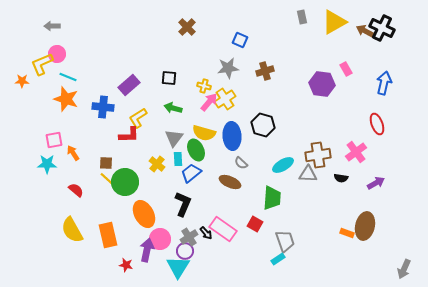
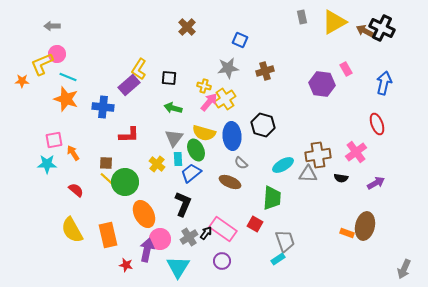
yellow L-shape at (138, 118): moved 1 px right, 49 px up; rotated 25 degrees counterclockwise
black arrow at (206, 233): rotated 104 degrees counterclockwise
purple circle at (185, 251): moved 37 px right, 10 px down
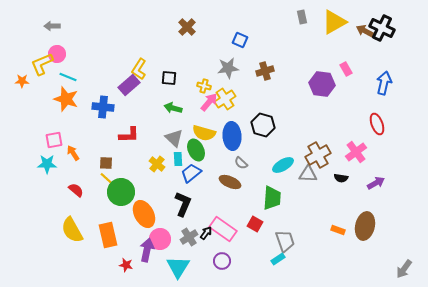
gray triangle at (174, 138): rotated 24 degrees counterclockwise
brown cross at (318, 155): rotated 20 degrees counterclockwise
green circle at (125, 182): moved 4 px left, 10 px down
orange rectangle at (347, 233): moved 9 px left, 3 px up
gray arrow at (404, 269): rotated 12 degrees clockwise
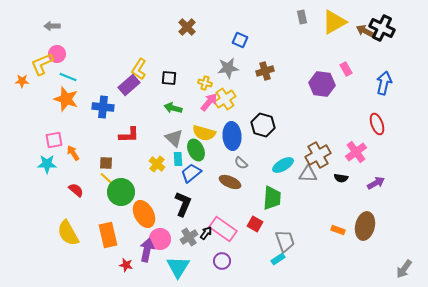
yellow cross at (204, 86): moved 1 px right, 3 px up
yellow semicircle at (72, 230): moved 4 px left, 3 px down
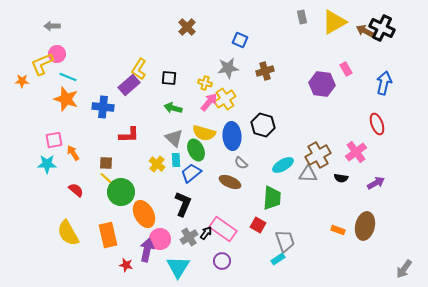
cyan rectangle at (178, 159): moved 2 px left, 1 px down
red square at (255, 224): moved 3 px right, 1 px down
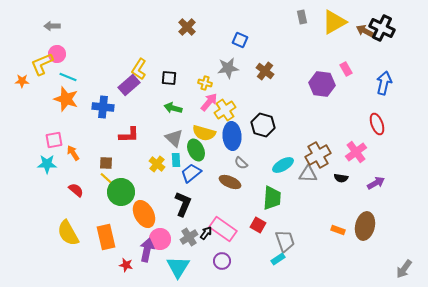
brown cross at (265, 71): rotated 36 degrees counterclockwise
yellow cross at (225, 99): moved 11 px down
orange rectangle at (108, 235): moved 2 px left, 2 px down
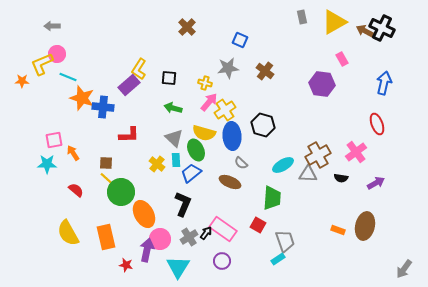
pink rectangle at (346, 69): moved 4 px left, 10 px up
orange star at (66, 99): moved 16 px right, 1 px up
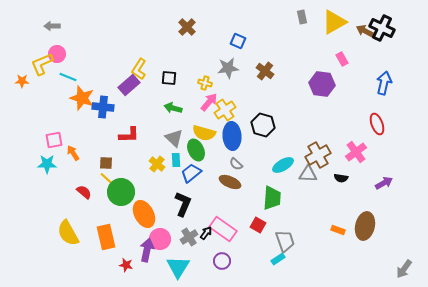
blue square at (240, 40): moved 2 px left, 1 px down
gray semicircle at (241, 163): moved 5 px left, 1 px down
purple arrow at (376, 183): moved 8 px right
red semicircle at (76, 190): moved 8 px right, 2 px down
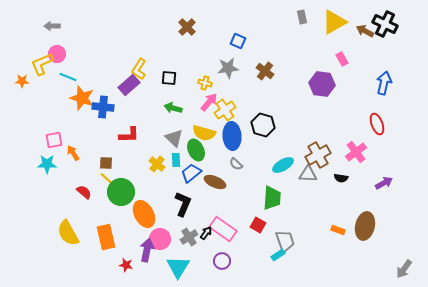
black cross at (382, 28): moved 3 px right, 4 px up
brown ellipse at (230, 182): moved 15 px left
cyan rectangle at (278, 259): moved 4 px up
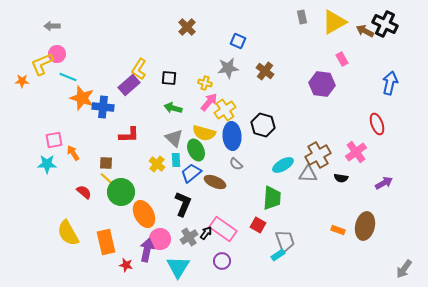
blue arrow at (384, 83): moved 6 px right
orange rectangle at (106, 237): moved 5 px down
